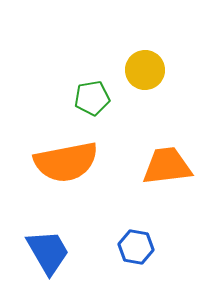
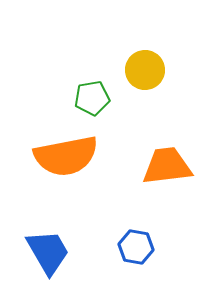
orange semicircle: moved 6 px up
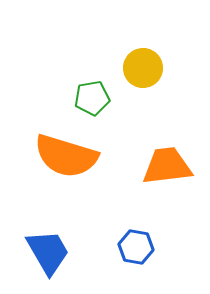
yellow circle: moved 2 px left, 2 px up
orange semicircle: rotated 28 degrees clockwise
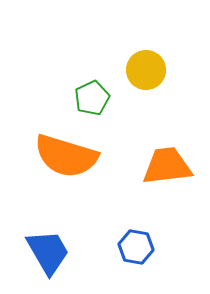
yellow circle: moved 3 px right, 2 px down
green pentagon: rotated 16 degrees counterclockwise
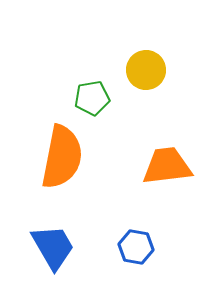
green pentagon: rotated 16 degrees clockwise
orange semicircle: moved 4 px left, 1 px down; rotated 96 degrees counterclockwise
blue trapezoid: moved 5 px right, 5 px up
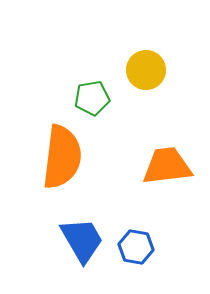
orange semicircle: rotated 4 degrees counterclockwise
blue trapezoid: moved 29 px right, 7 px up
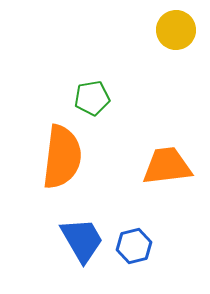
yellow circle: moved 30 px right, 40 px up
blue hexagon: moved 2 px left, 1 px up; rotated 24 degrees counterclockwise
